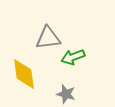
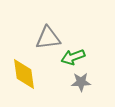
gray star: moved 15 px right, 12 px up; rotated 18 degrees counterclockwise
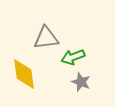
gray triangle: moved 2 px left
gray star: rotated 24 degrees clockwise
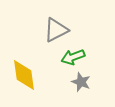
gray triangle: moved 10 px right, 8 px up; rotated 20 degrees counterclockwise
yellow diamond: moved 1 px down
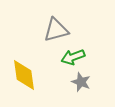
gray triangle: rotated 12 degrees clockwise
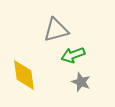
green arrow: moved 2 px up
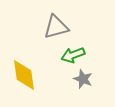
gray triangle: moved 3 px up
gray star: moved 2 px right, 3 px up
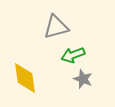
yellow diamond: moved 1 px right, 3 px down
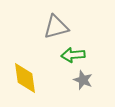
green arrow: rotated 15 degrees clockwise
gray star: moved 1 px down
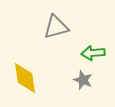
green arrow: moved 20 px right, 2 px up
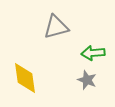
gray star: moved 4 px right
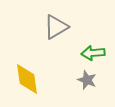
gray triangle: rotated 16 degrees counterclockwise
yellow diamond: moved 2 px right, 1 px down
